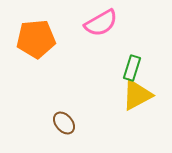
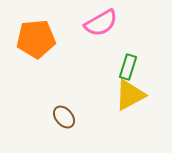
green rectangle: moved 4 px left, 1 px up
yellow triangle: moved 7 px left
brown ellipse: moved 6 px up
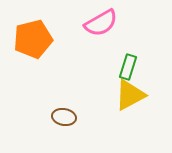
orange pentagon: moved 3 px left; rotated 9 degrees counterclockwise
brown ellipse: rotated 40 degrees counterclockwise
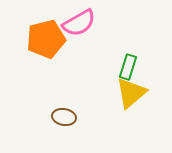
pink semicircle: moved 22 px left
orange pentagon: moved 13 px right
yellow triangle: moved 1 px right, 2 px up; rotated 12 degrees counterclockwise
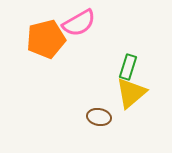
brown ellipse: moved 35 px right
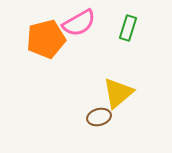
green rectangle: moved 39 px up
yellow triangle: moved 13 px left
brown ellipse: rotated 25 degrees counterclockwise
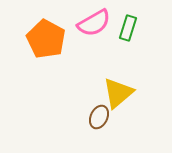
pink semicircle: moved 15 px right
orange pentagon: rotated 30 degrees counterclockwise
brown ellipse: rotated 50 degrees counterclockwise
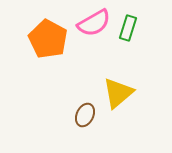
orange pentagon: moved 2 px right
brown ellipse: moved 14 px left, 2 px up
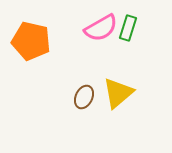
pink semicircle: moved 7 px right, 5 px down
orange pentagon: moved 17 px left, 2 px down; rotated 15 degrees counterclockwise
brown ellipse: moved 1 px left, 18 px up
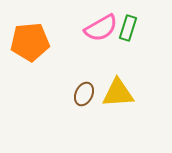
orange pentagon: moved 1 px left, 1 px down; rotated 18 degrees counterclockwise
yellow triangle: rotated 36 degrees clockwise
brown ellipse: moved 3 px up
